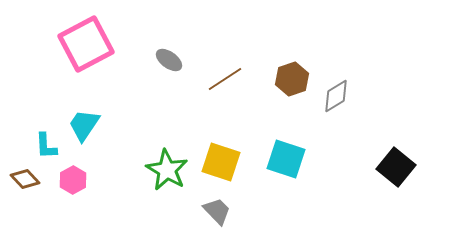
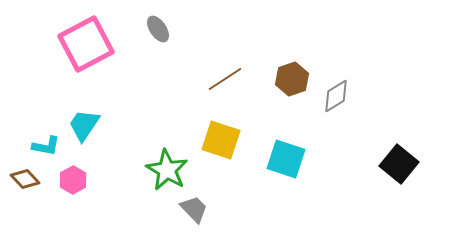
gray ellipse: moved 11 px left, 31 px up; rotated 20 degrees clockwise
cyan L-shape: rotated 76 degrees counterclockwise
yellow square: moved 22 px up
black square: moved 3 px right, 3 px up
gray trapezoid: moved 23 px left, 2 px up
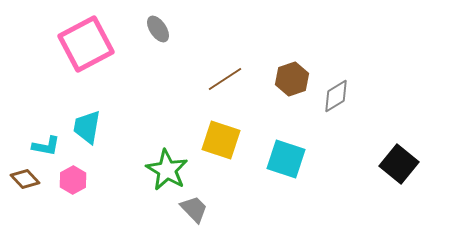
cyan trapezoid: moved 3 px right, 2 px down; rotated 24 degrees counterclockwise
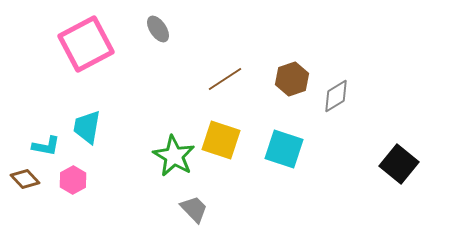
cyan square: moved 2 px left, 10 px up
green star: moved 7 px right, 14 px up
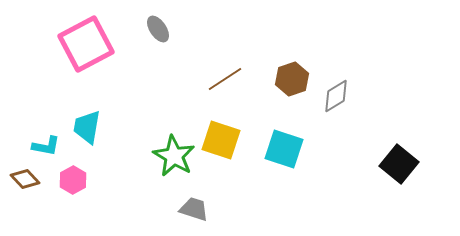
gray trapezoid: rotated 28 degrees counterclockwise
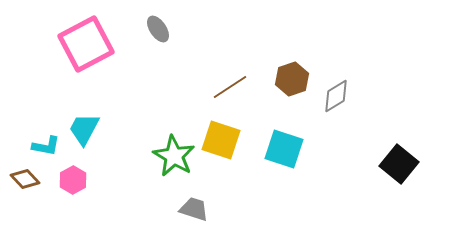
brown line: moved 5 px right, 8 px down
cyan trapezoid: moved 3 px left, 2 px down; rotated 18 degrees clockwise
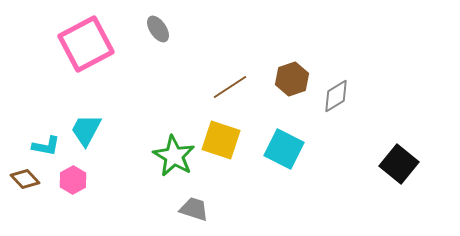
cyan trapezoid: moved 2 px right, 1 px down
cyan square: rotated 9 degrees clockwise
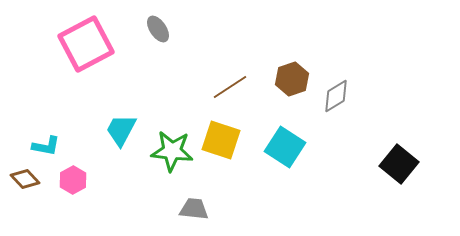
cyan trapezoid: moved 35 px right
cyan square: moved 1 px right, 2 px up; rotated 6 degrees clockwise
green star: moved 2 px left, 5 px up; rotated 24 degrees counterclockwise
gray trapezoid: rotated 12 degrees counterclockwise
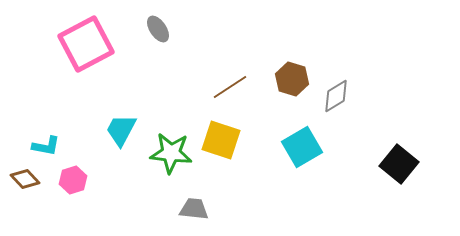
brown hexagon: rotated 24 degrees counterclockwise
cyan square: moved 17 px right; rotated 27 degrees clockwise
green star: moved 1 px left, 2 px down
pink hexagon: rotated 12 degrees clockwise
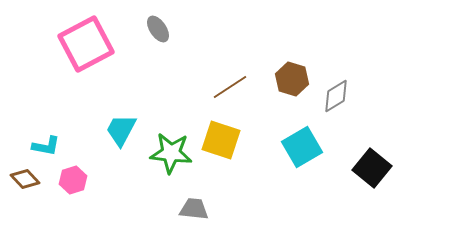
black square: moved 27 px left, 4 px down
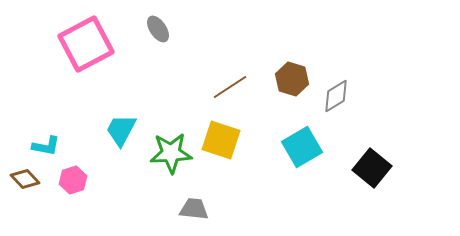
green star: rotated 9 degrees counterclockwise
